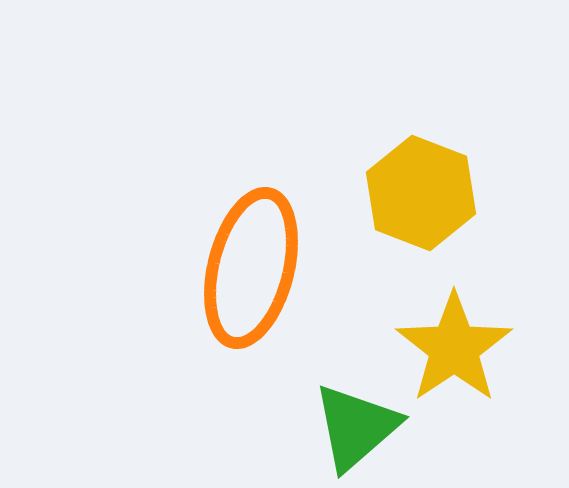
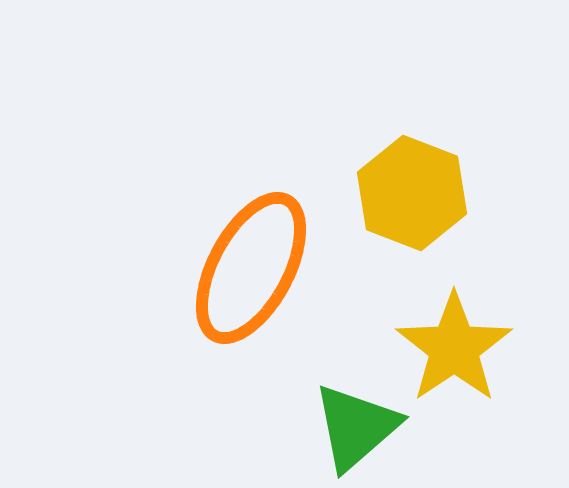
yellow hexagon: moved 9 px left
orange ellipse: rotated 14 degrees clockwise
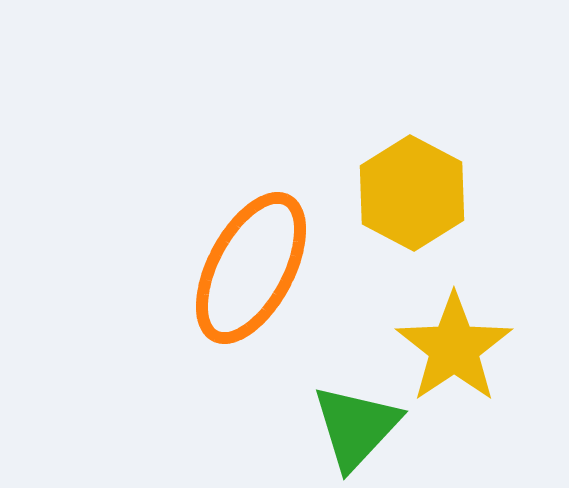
yellow hexagon: rotated 7 degrees clockwise
green triangle: rotated 6 degrees counterclockwise
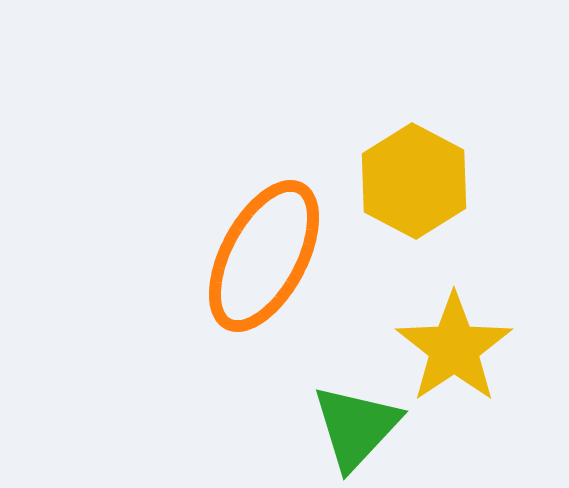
yellow hexagon: moved 2 px right, 12 px up
orange ellipse: moved 13 px right, 12 px up
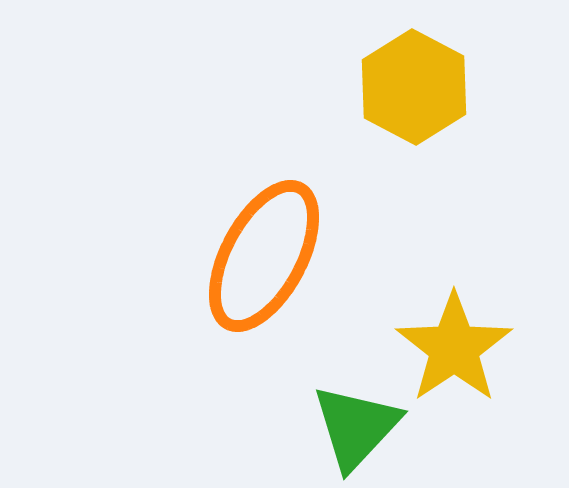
yellow hexagon: moved 94 px up
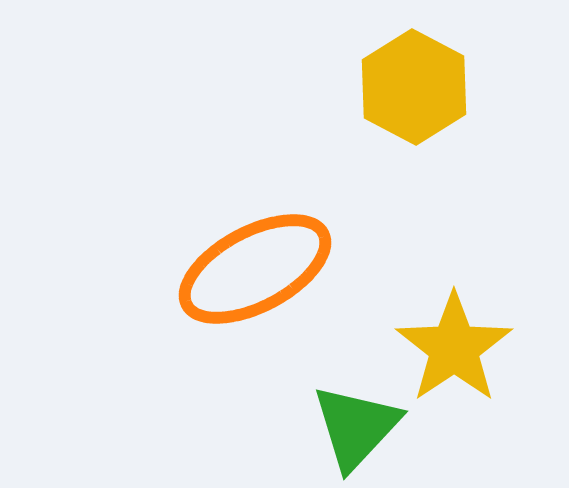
orange ellipse: moved 9 px left, 13 px down; rotated 34 degrees clockwise
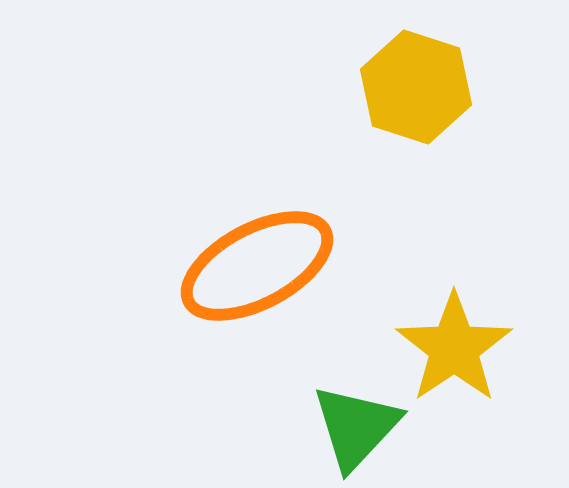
yellow hexagon: moved 2 px right; rotated 10 degrees counterclockwise
orange ellipse: moved 2 px right, 3 px up
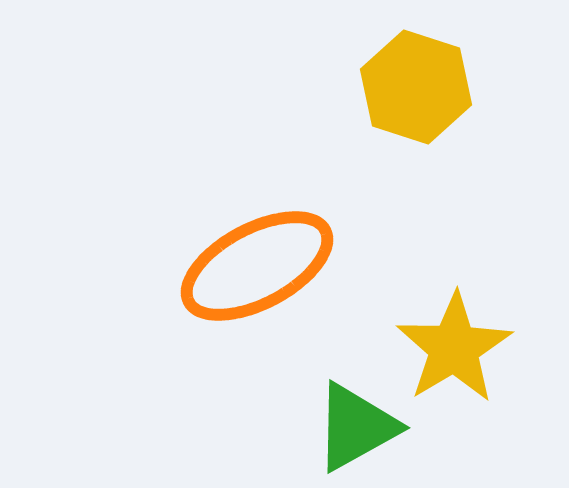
yellow star: rotated 3 degrees clockwise
green triangle: rotated 18 degrees clockwise
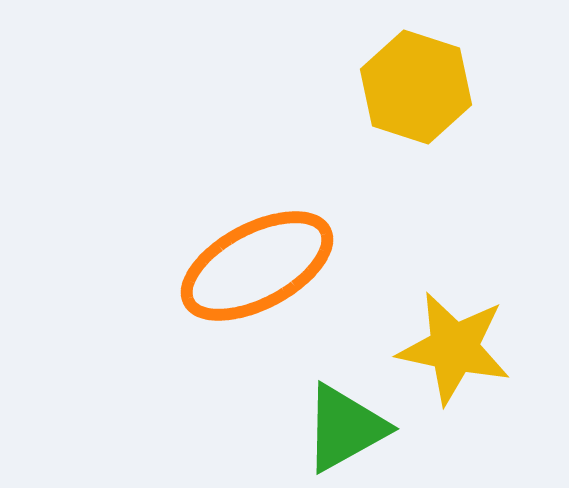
yellow star: rotated 29 degrees counterclockwise
green triangle: moved 11 px left, 1 px down
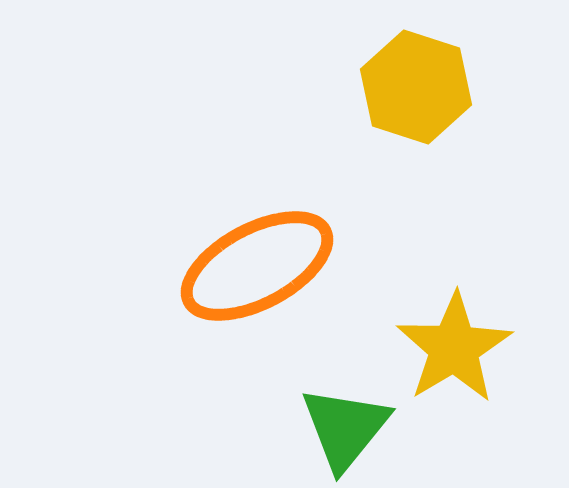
yellow star: rotated 29 degrees clockwise
green triangle: rotated 22 degrees counterclockwise
